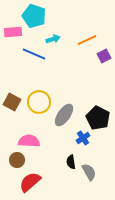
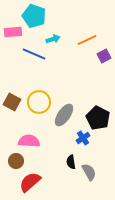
brown circle: moved 1 px left, 1 px down
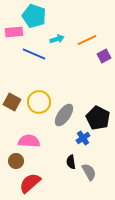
pink rectangle: moved 1 px right
cyan arrow: moved 4 px right
red semicircle: moved 1 px down
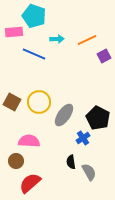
cyan arrow: rotated 16 degrees clockwise
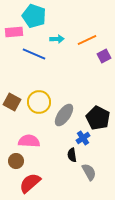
black semicircle: moved 1 px right, 7 px up
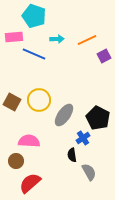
pink rectangle: moved 5 px down
yellow circle: moved 2 px up
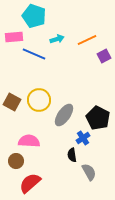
cyan arrow: rotated 16 degrees counterclockwise
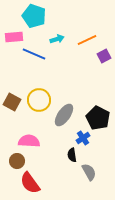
brown circle: moved 1 px right
red semicircle: rotated 85 degrees counterclockwise
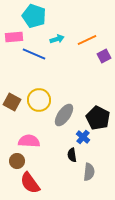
blue cross: moved 1 px up; rotated 16 degrees counterclockwise
gray semicircle: rotated 36 degrees clockwise
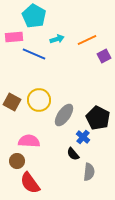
cyan pentagon: rotated 10 degrees clockwise
black semicircle: moved 1 px right, 1 px up; rotated 32 degrees counterclockwise
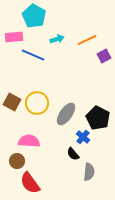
blue line: moved 1 px left, 1 px down
yellow circle: moved 2 px left, 3 px down
gray ellipse: moved 2 px right, 1 px up
